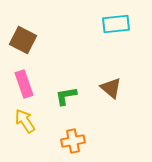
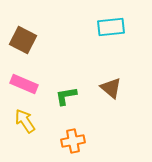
cyan rectangle: moved 5 px left, 3 px down
pink rectangle: rotated 48 degrees counterclockwise
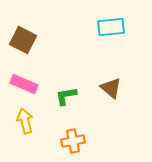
yellow arrow: rotated 20 degrees clockwise
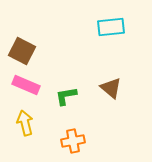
brown square: moved 1 px left, 11 px down
pink rectangle: moved 2 px right, 1 px down
yellow arrow: moved 2 px down
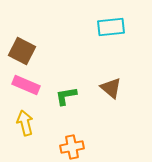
orange cross: moved 1 px left, 6 px down
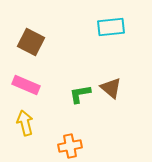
brown square: moved 9 px right, 9 px up
green L-shape: moved 14 px right, 2 px up
orange cross: moved 2 px left, 1 px up
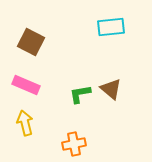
brown triangle: moved 1 px down
orange cross: moved 4 px right, 2 px up
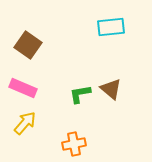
brown square: moved 3 px left, 3 px down; rotated 8 degrees clockwise
pink rectangle: moved 3 px left, 3 px down
yellow arrow: rotated 55 degrees clockwise
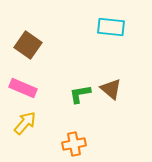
cyan rectangle: rotated 12 degrees clockwise
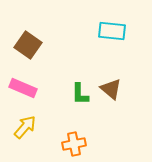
cyan rectangle: moved 1 px right, 4 px down
green L-shape: rotated 80 degrees counterclockwise
yellow arrow: moved 4 px down
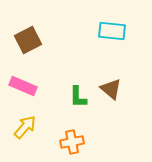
brown square: moved 5 px up; rotated 28 degrees clockwise
pink rectangle: moved 2 px up
green L-shape: moved 2 px left, 3 px down
orange cross: moved 2 px left, 2 px up
